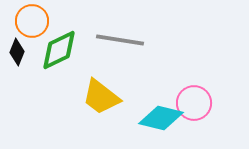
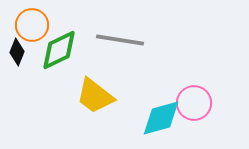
orange circle: moved 4 px down
yellow trapezoid: moved 6 px left, 1 px up
cyan diamond: rotated 30 degrees counterclockwise
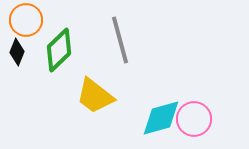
orange circle: moved 6 px left, 5 px up
gray line: rotated 66 degrees clockwise
green diamond: rotated 18 degrees counterclockwise
pink circle: moved 16 px down
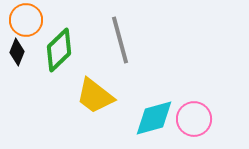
cyan diamond: moved 7 px left
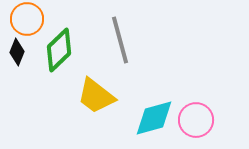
orange circle: moved 1 px right, 1 px up
yellow trapezoid: moved 1 px right
pink circle: moved 2 px right, 1 px down
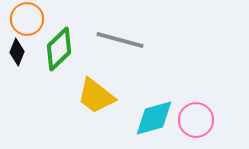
gray line: rotated 60 degrees counterclockwise
green diamond: moved 1 px up
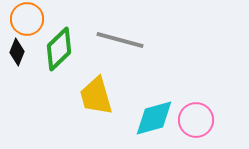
yellow trapezoid: rotated 36 degrees clockwise
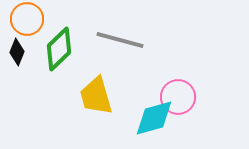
pink circle: moved 18 px left, 23 px up
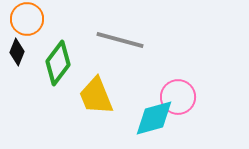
green diamond: moved 1 px left, 14 px down; rotated 9 degrees counterclockwise
yellow trapezoid: rotated 6 degrees counterclockwise
